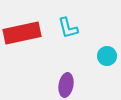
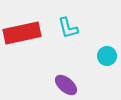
purple ellipse: rotated 60 degrees counterclockwise
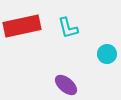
red rectangle: moved 7 px up
cyan circle: moved 2 px up
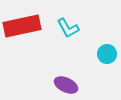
cyan L-shape: rotated 15 degrees counterclockwise
purple ellipse: rotated 15 degrees counterclockwise
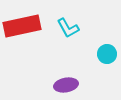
purple ellipse: rotated 35 degrees counterclockwise
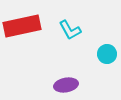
cyan L-shape: moved 2 px right, 2 px down
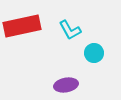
cyan circle: moved 13 px left, 1 px up
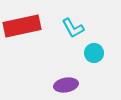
cyan L-shape: moved 3 px right, 2 px up
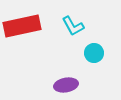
cyan L-shape: moved 2 px up
